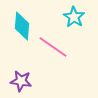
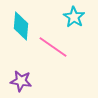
cyan diamond: moved 1 px left
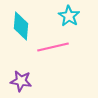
cyan star: moved 5 px left, 1 px up
pink line: rotated 48 degrees counterclockwise
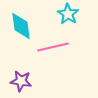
cyan star: moved 1 px left, 2 px up
cyan diamond: rotated 12 degrees counterclockwise
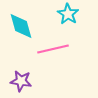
cyan diamond: rotated 8 degrees counterclockwise
pink line: moved 2 px down
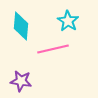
cyan star: moved 7 px down
cyan diamond: rotated 20 degrees clockwise
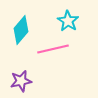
cyan diamond: moved 4 px down; rotated 36 degrees clockwise
purple star: rotated 20 degrees counterclockwise
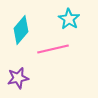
cyan star: moved 1 px right, 2 px up
purple star: moved 3 px left, 3 px up
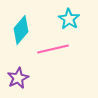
purple star: rotated 15 degrees counterclockwise
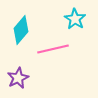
cyan star: moved 6 px right
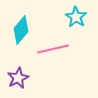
cyan star: moved 1 px right, 2 px up
